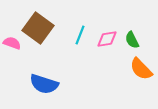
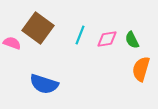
orange semicircle: rotated 60 degrees clockwise
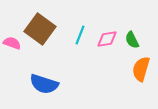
brown square: moved 2 px right, 1 px down
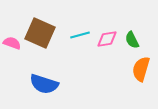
brown square: moved 4 px down; rotated 12 degrees counterclockwise
cyan line: rotated 54 degrees clockwise
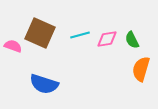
pink semicircle: moved 1 px right, 3 px down
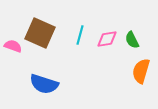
cyan line: rotated 60 degrees counterclockwise
orange semicircle: moved 2 px down
